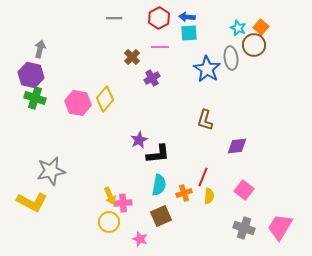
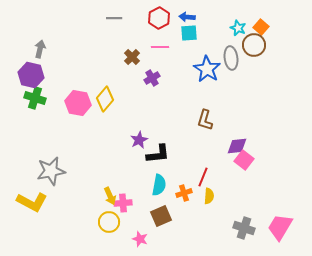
pink square: moved 30 px up
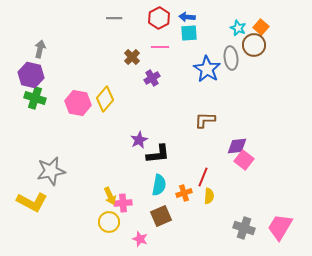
brown L-shape: rotated 75 degrees clockwise
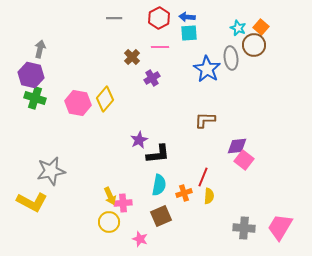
gray cross: rotated 15 degrees counterclockwise
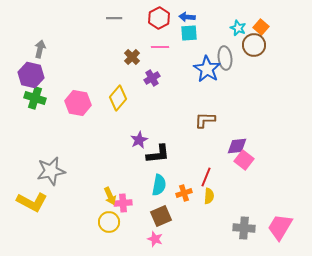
gray ellipse: moved 6 px left
yellow diamond: moved 13 px right, 1 px up
red line: moved 3 px right
pink star: moved 15 px right
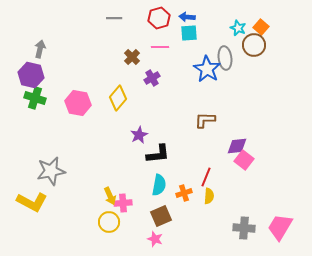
red hexagon: rotated 10 degrees clockwise
purple star: moved 5 px up
